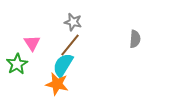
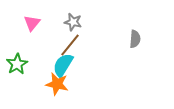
pink triangle: moved 20 px up; rotated 12 degrees clockwise
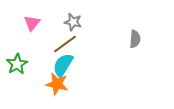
brown line: moved 5 px left, 1 px up; rotated 15 degrees clockwise
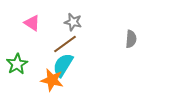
pink triangle: rotated 36 degrees counterclockwise
gray semicircle: moved 4 px left
orange star: moved 5 px left, 4 px up
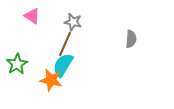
pink triangle: moved 7 px up
brown line: rotated 30 degrees counterclockwise
orange star: moved 1 px left
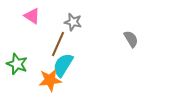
gray semicircle: rotated 36 degrees counterclockwise
brown line: moved 7 px left
green star: rotated 20 degrees counterclockwise
orange star: moved 1 px left; rotated 20 degrees counterclockwise
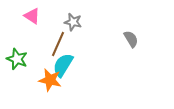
green star: moved 5 px up
orange star: rotated 20 degrees clockwise
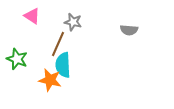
gray semicircle: moved 2 px left, 9 px up; rotated 126 degrees clockwise
cyan semicircle: rotated 35 degrees counterclockwise
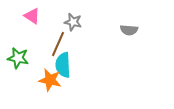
green star: moved 1 px right, 1 px up; rotated 10 degrees counterclockwise
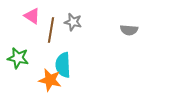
brown line: moved 7 px left, 14 px up; rotated 15 degrees counterclockwise
